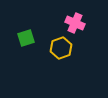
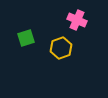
pink cross: moved 2 px right, 3 px up
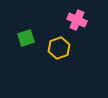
yellow hexagon: moved 2 px left
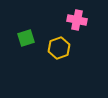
pink cross: rotated 12 degrees counterclockwise
